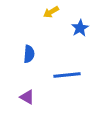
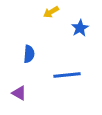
purple triangle: moved 8 px left, 4 px up
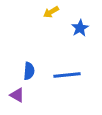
blue semicircle: moved 17 px down
purple triangle: moved 2 px left, 2 px down
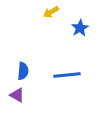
blue semicircle: moved 6 px left
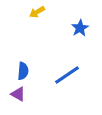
yellow arrow: moved 14 px left
blue line: rotated 28 degrees counterclockwise
purple triangle: moved 1 px right, 1 px up
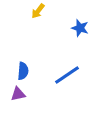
yellow arrow: moved 1 px right, 1 px up; rotated 21 degrees counterclockwise
blue star: rotated 24 degrees counterclockwise
purple triangle: rotated 42 degrees counterclockwise
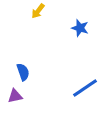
blue semicircle: moved 1 px down; rotated 24 degrees counterclockwise
blue line: moved 18 px right, 13 px down
purple triangle: moved 3 px left, 2 px down
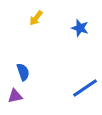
yellow arrow: moved 2 px left, 7 px down
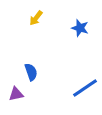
blue semicircle: moved 8 px right
purple triangle: moved 1 px right, 2 px up
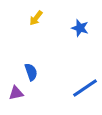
purple triangle: moved 1 px up
